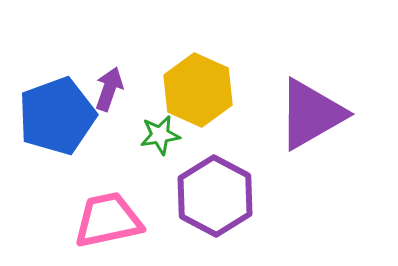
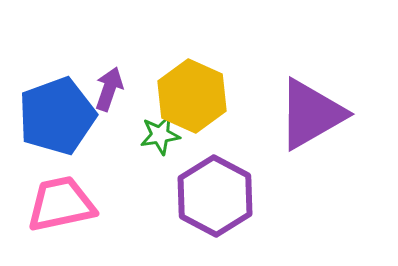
yellow hexagon: moved 6 px left, 6 px down
pink trapezoid: moved 47 px left, 16 px up
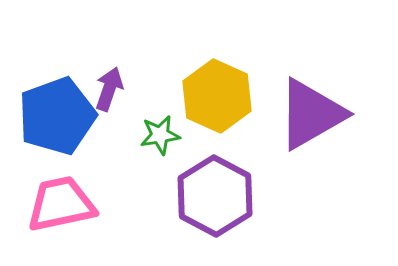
yellow hexagon: moved 25 px right
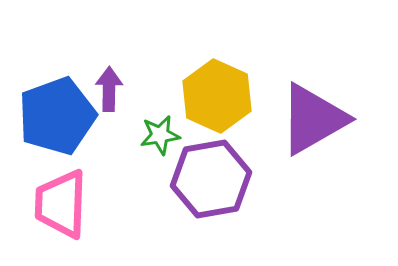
purple arrow: rotated 18 degrees counterclockwise
purple triangle: moved 2 px right, 5 px down
purple hexagon: moved 4 px left, 17 px up; rotated 22 degrees clockwise
pink trapezoid: rotated 76 degrees counterclockwise
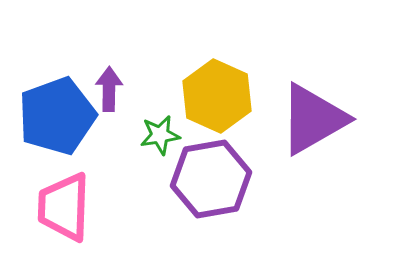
pink trapezoid: moved 3 px right, 3 px down
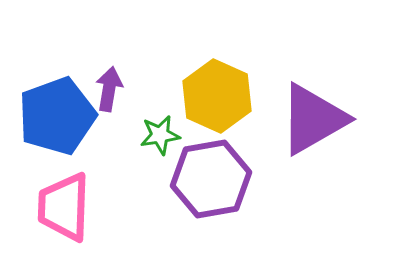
purple arrow: rotated 9 degrees clockwise
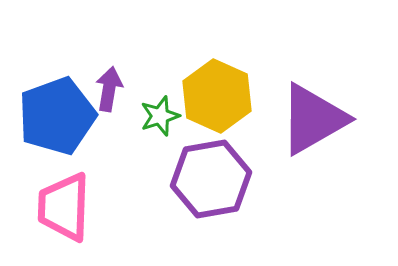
green star: moved 19 px up; rotated 9 degrees counterclockwise
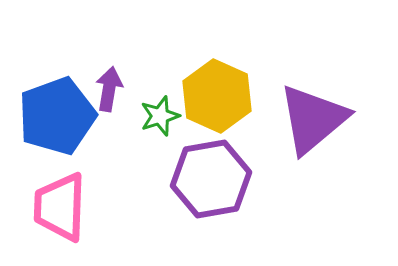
purple triangle: rotated 10 degrees counterclockwise
pink trapezoid: moved 4 px left
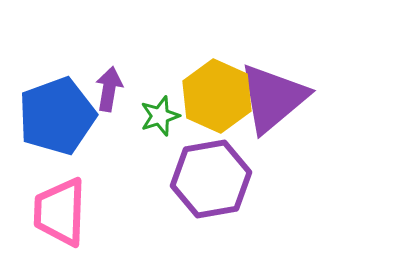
purple triangle: moved 40 px left, 21 px up
pink trapezoid: moved 5 px down
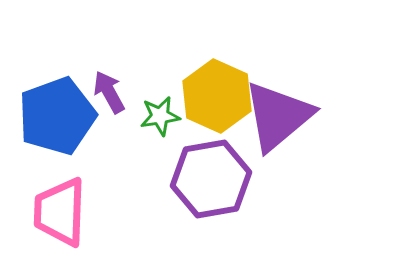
purple arrow: moved 3 px down; rotated 39 degrees counterclockwise
purple triangle: moved 5 px right, 18 px down
green star: rotated 9 degrees clockwise
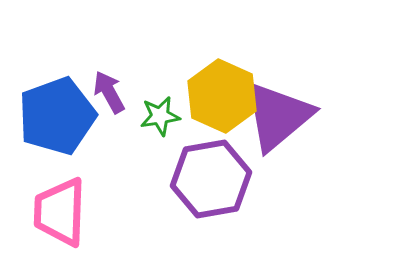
yellow hexagon: moved 5 px right
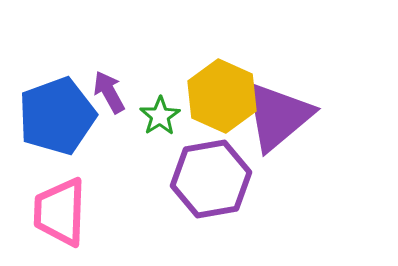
green star: rotated 24 degrees counterclockwise
